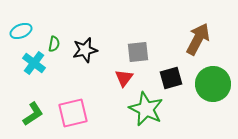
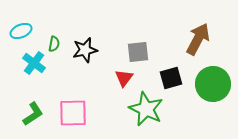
pink square: rotated 12 degrees clockwise
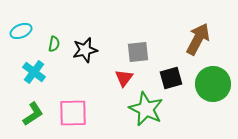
cyan cross: moved 9 px down
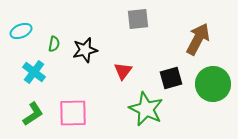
gray square: moved 33 px up
red triangle: moved 1 px left, 7 px up
